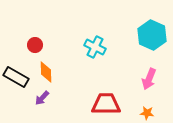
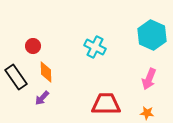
red circle: moved 2 px left, 1 px down
black rectangle: rotated 25 degrees clockwise
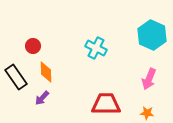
cyan cross: moved 1 px right, 1 px down
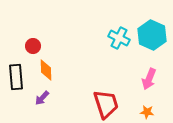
cyan cross: moved 23 px right, 10 px up
orange diamond: moved 2 px up
black rectangle: rotated 30 degrees clockwise
red trapezoid: rotated 72 degrees clockwise
orange star: moved 1 px up
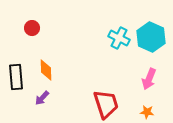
cyan hexagon: moved 1 px left, 2 px down
red circle: moved 1 px left, 18 px up
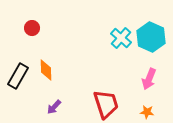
cyan cross: moved 2 px right; rotated 15 degrees clockwise
black rectangle: moved 2 px right, 1 px up; rotated 35 degrees clockwise
purple arrow: moved 12 px right, 9 px down
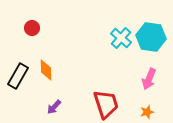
cyan hexagon: rotated 16 degrees counterclockwise
orange star: rotated 24 degrees counterclockwise
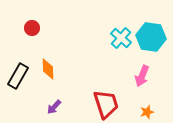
orange diamond: moved 2 px right, 1 px up
pink arrow: moved 7 px left, 3 px up
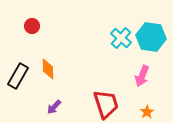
red circle: moved 2 px up
orange star: rotated 16 degrees counterclockwise
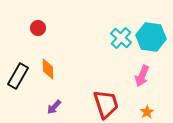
red circle: moved 6 px right, 2 px down
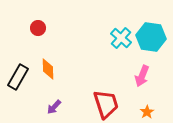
black rectangle: moved 1 px down
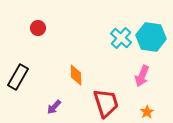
orange diamond: moved 28 px right, 6 px down
red trapezoid: moved 1 px up
